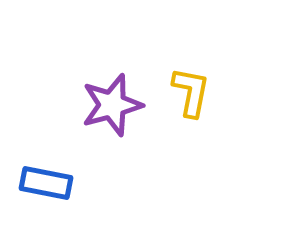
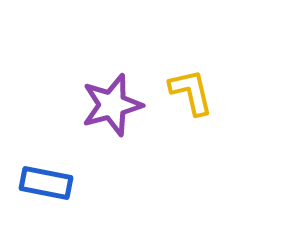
yellow L-shape: rotated 24 degrees counterclockwise
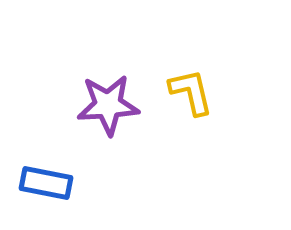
purple star: moved 4 px left; rotated 12 degrees clockwise
